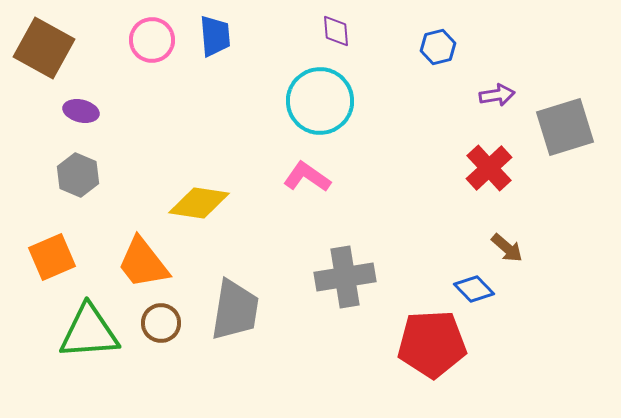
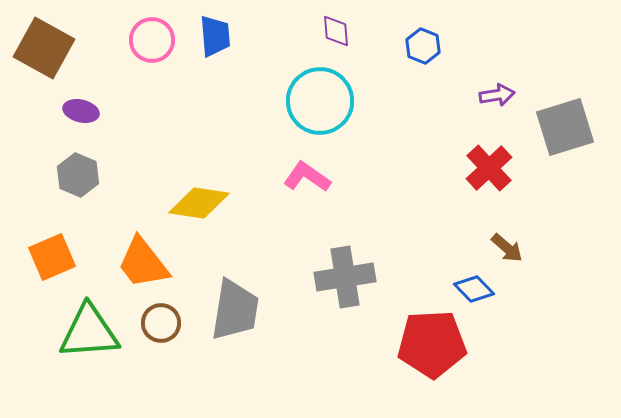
blue hexagon: moved 15 px left, 1 px up; rotated 24 degrees counterclockwise
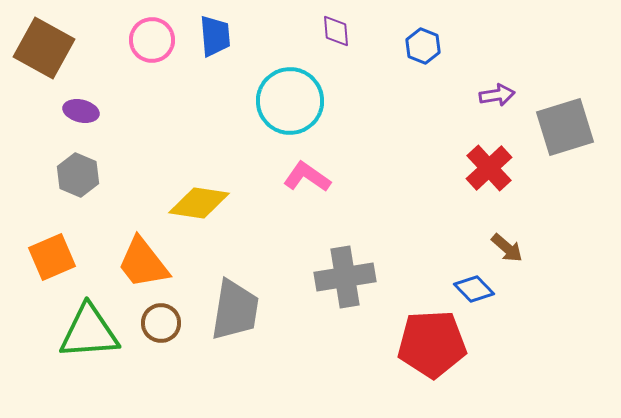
cyan circle: moved 30 px left
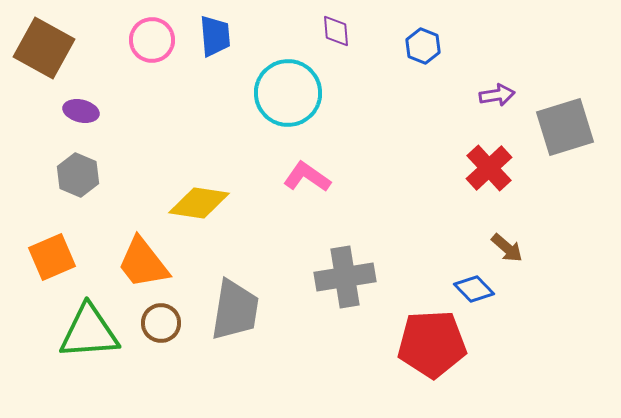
cyan circle: moved 2 px left, 8 px up
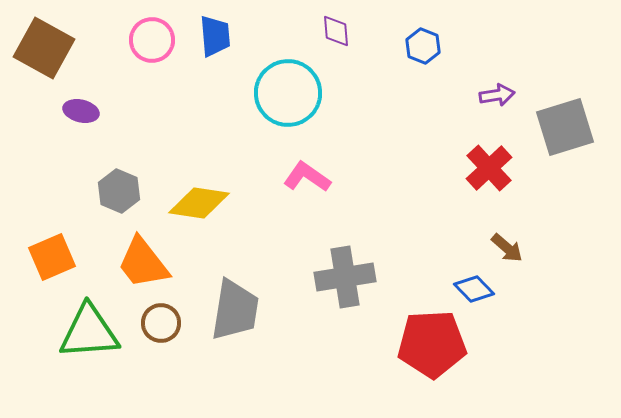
gray hexagon: moved 41 px right, 16 px down
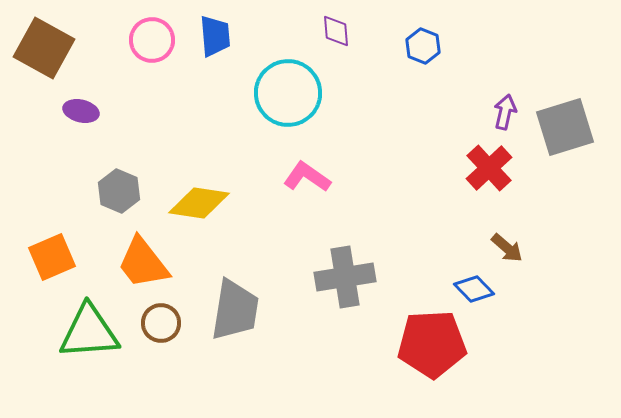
purple arrow: moved 8 px right, 17 px down; rotated 68 degrees counterclockwise
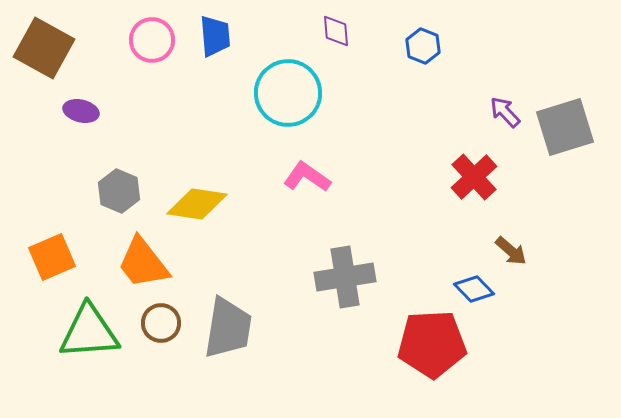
purple arrow: rotated 56 degrees counterclockwise
red cross: moved 15 px left, 9 px down
yellow diamond: moved 2 px left, 1 px down
brown arrow: moved 4 px right, 3 px down
gray trapezoid: moved 7 px left, 18 px down
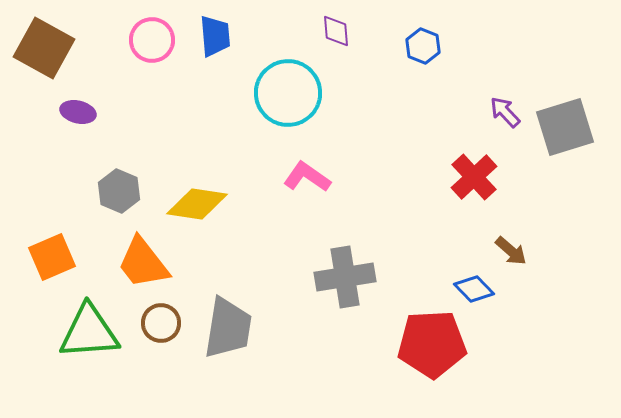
purple ellipse: moved 3 px left, 1 px down
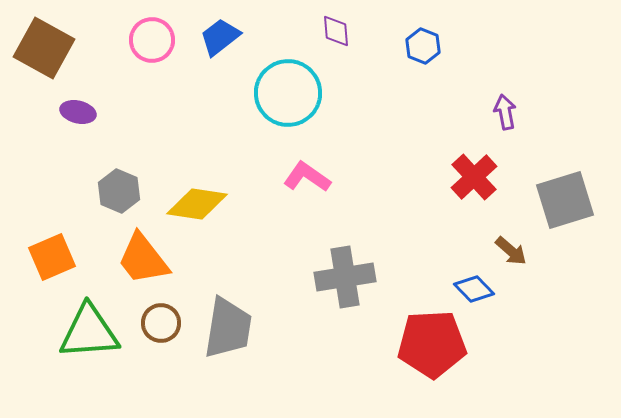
blue trapezoid: moved 5 px right, 1 px down; rotated 123 degrees counterclockwise
purple arrow: rotated 32 degrees clockwise
gray square: moved 73 px down
orange trapezoid: moved 4 px up
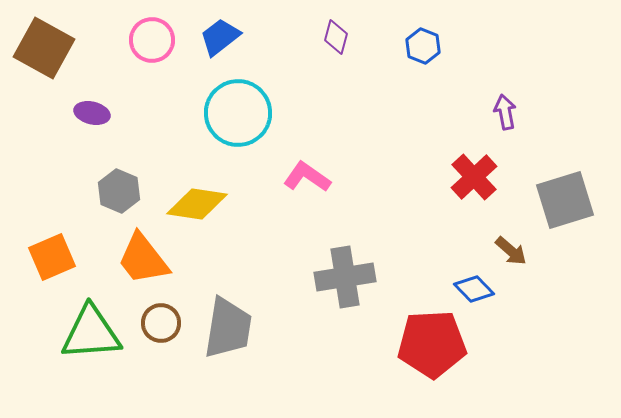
purple diamond: moved 6 px down; rotated 20 degrees clockwise
cyan circle: moved 50 px left, 20 px down
purple ellipse: moved 14 px right, 1 px down
green triangle: moved 2 px right, 1 px down
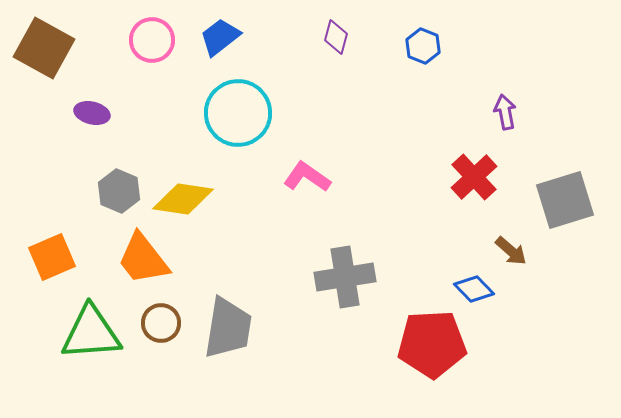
yellow diamond: moved 14 px left, 5 px up
